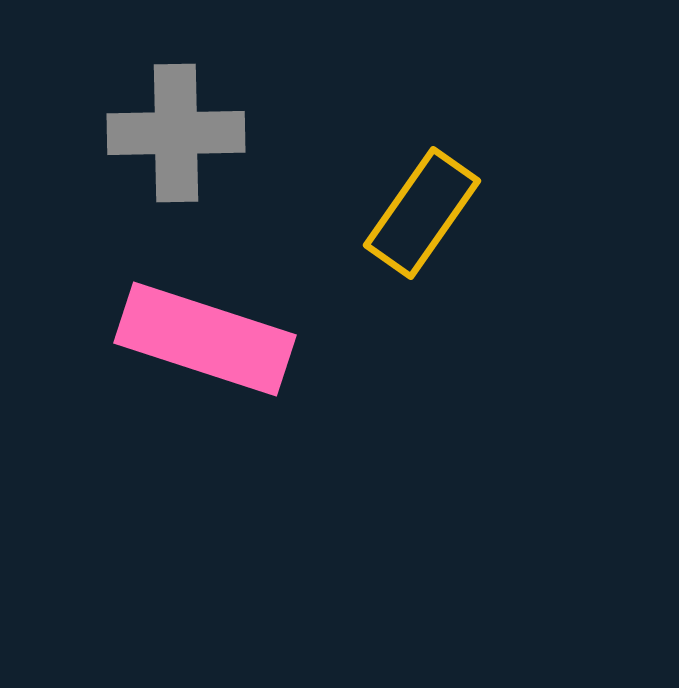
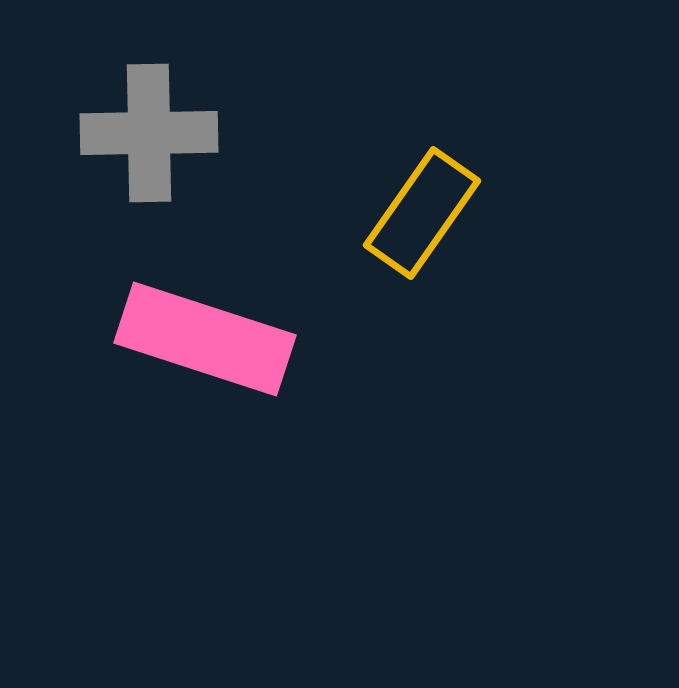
gray cross: moved 27 px left
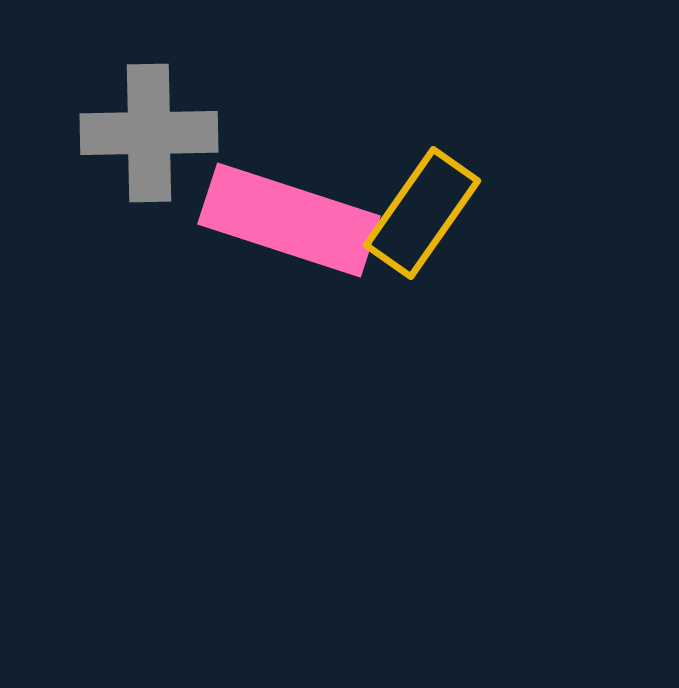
pink rectangle: moved 84 px right, 119 px up
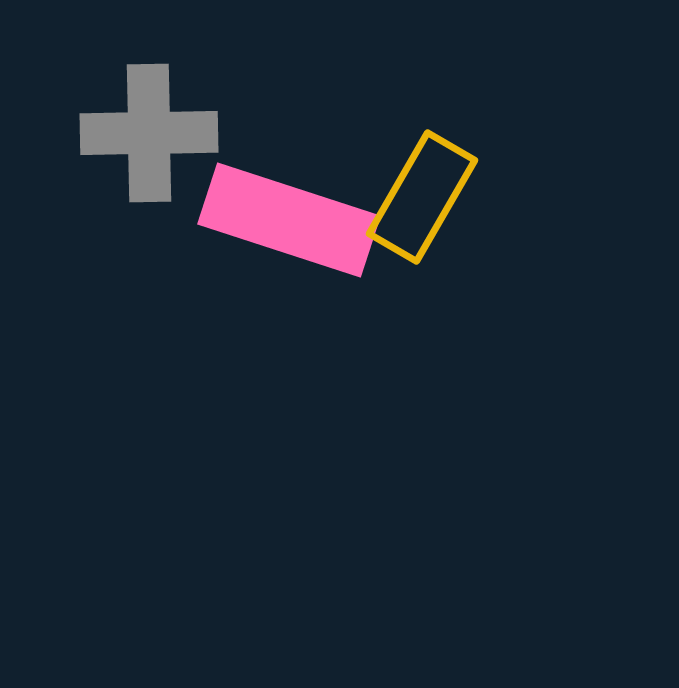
yellow rectangle: moved 16 px up; rotated 5 degrees counterclockwise
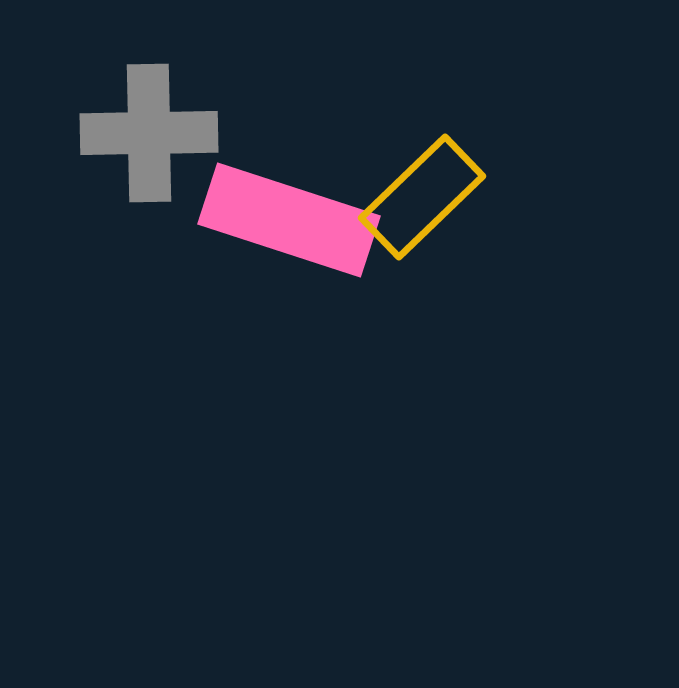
yellow rectangle: rotated 16 degrees clockwise
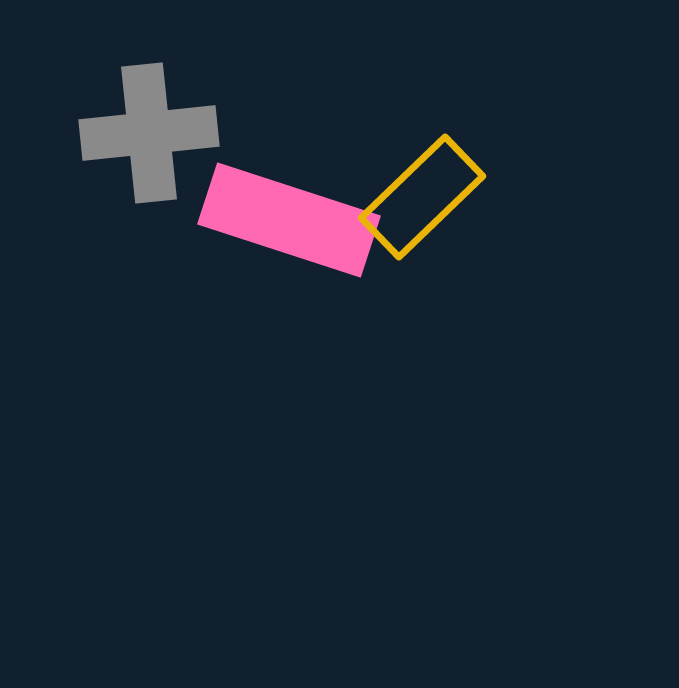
gray cross: rotated 5 degrees counterclockwise
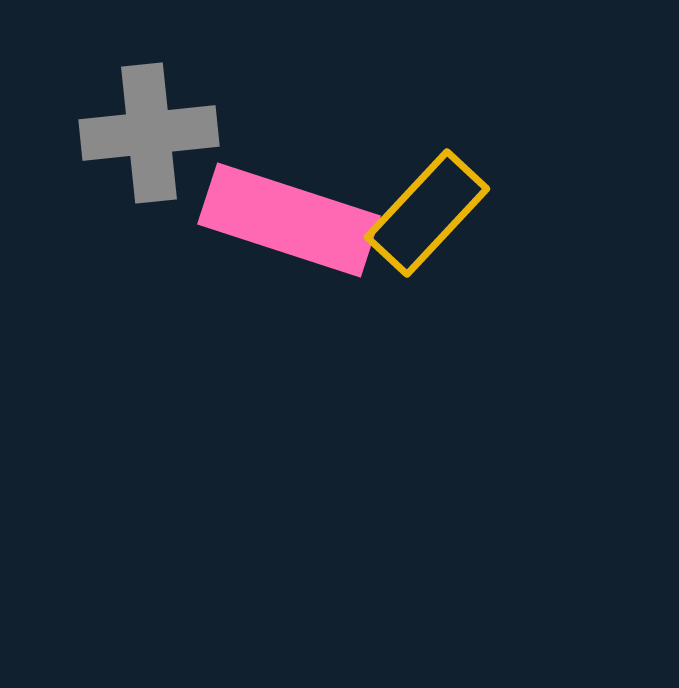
yellow rectangle: moved 5 px right, 16 px down; rotated 3 degrees counterclockwise
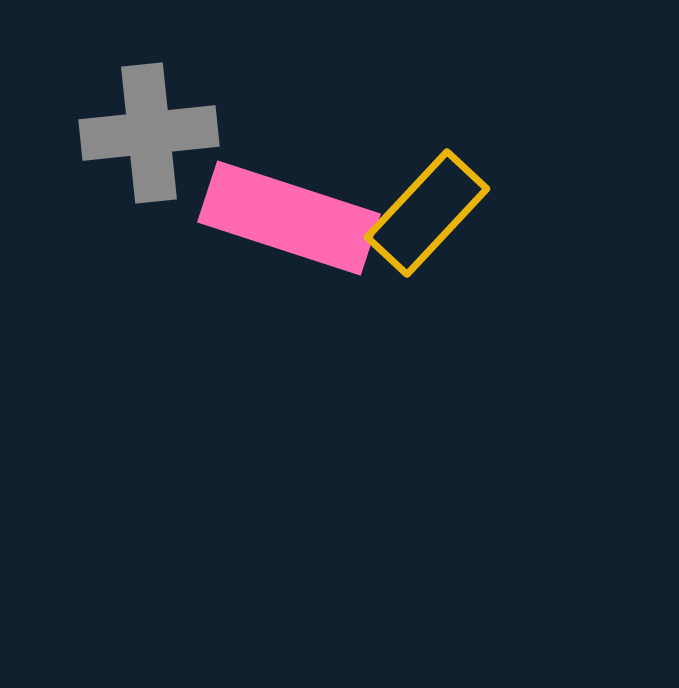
pink rectangle: moved 2 px up
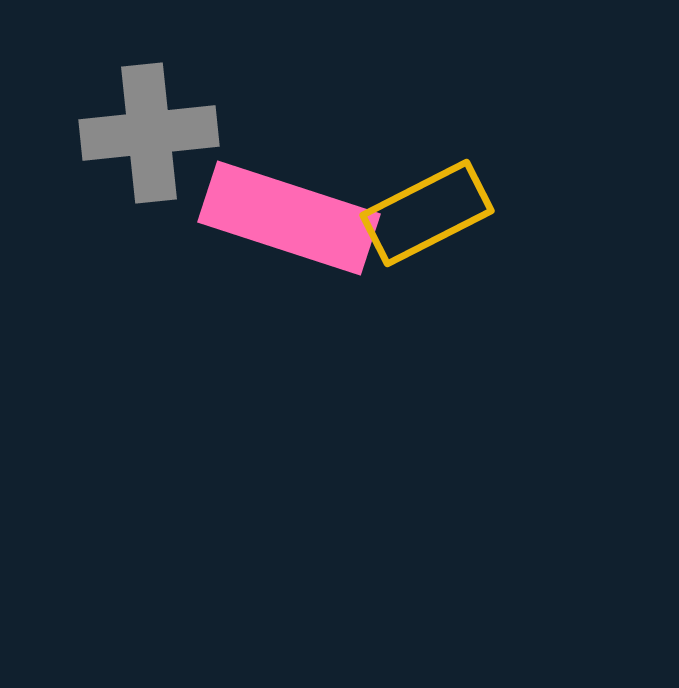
yellow rectangle: rotated 20 degrees clockwise
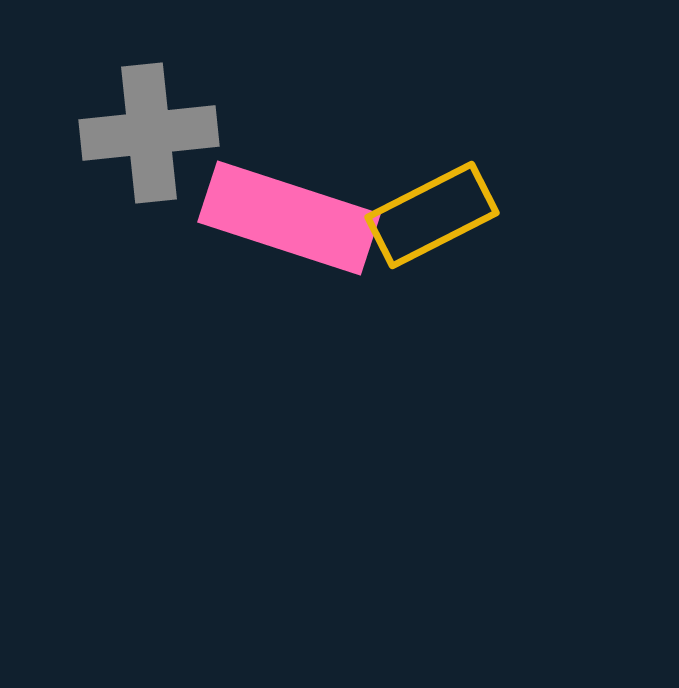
yellow rectangle: moved 5 px right, 2 px down
